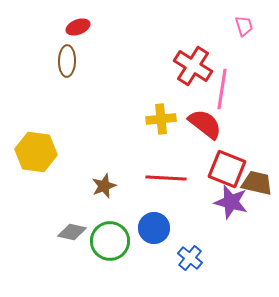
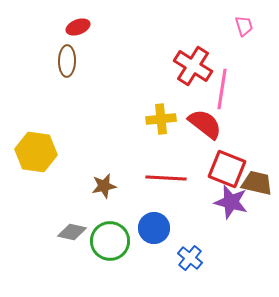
brown star: rotated 10 degrees clockwise
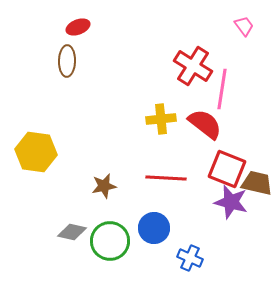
pink trapezoid: rotated 20 degrees counterclockwise
blue cross: rotated 15 degrees counterclockwise
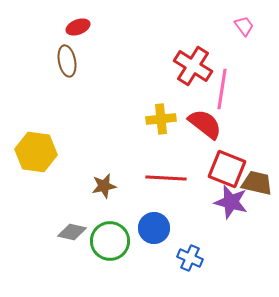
brown ellipse: rotated 12 degrees counterclockwise
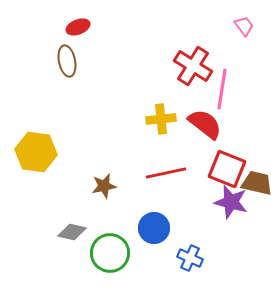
red line: moved 5 px up; rotated 15 degrees counterclockwise
green circle: moved 12 px down
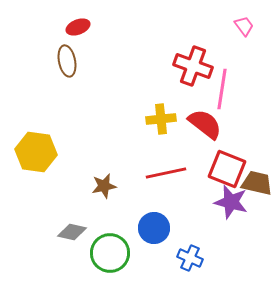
red cross: rotated 12 degrees counterclockwise
